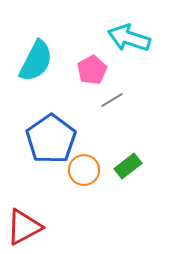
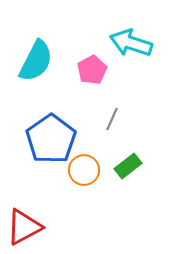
cyan arrow: moved 2 px right, 5 px down
gray line: moved 19 px down; rotated 35 degrees counterclockwise
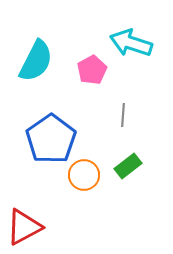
gray line: moved 11 px right, 4 px up; rotated 20 degrees counterclockwise
orange circle: moved 5 px down
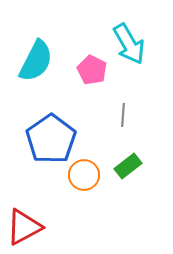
cyan arrow: moved 2 px left, 1 px down; rotated 138 degrees counterclockwise
pink pentagon: rotated 16 degrees counterclockwise
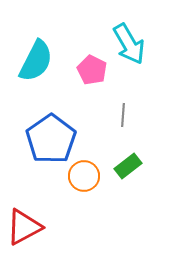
orange circle: moved 1 px down
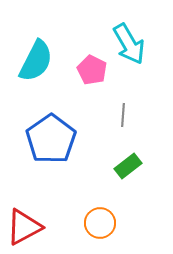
orange circle: moved 16 px right, 47 px down
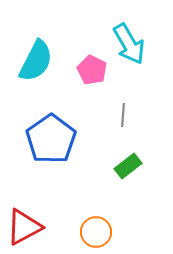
orange circle: moved 4 px left, 9 px down
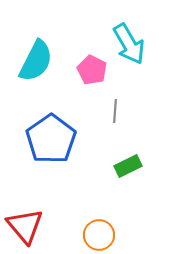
gray line: moved 8 px left, 4 px up
green rectangle: rotated 12 degrees clockwise
red triangle: moved 1 px right, 1 px up; rotated 42 degrees counterclockwise
orange circle: moved 3 px right, 3 px down
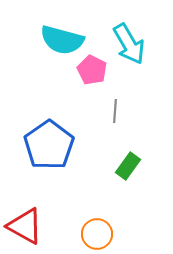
cyan semicircle: moved 26 px right, 21 px up; rotated 78 degrees clockwise
blue pentagon: moved 2 px left, 6 px down
green rectangle: rotated 28 degrees counterclockwise
red triangle: rotated 21 degrees counterclockwise
orange circle: moved 2 px left, 1 px up
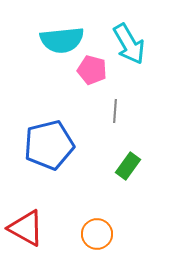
cyan semicircle: rotated 21 degrees counterclockwise
pink pentagon: rotated 12 degrees counterclockwise
blue pentagon: rotated 21 degrees clockwise
red triangle: moved 1 px right, 2 px down
